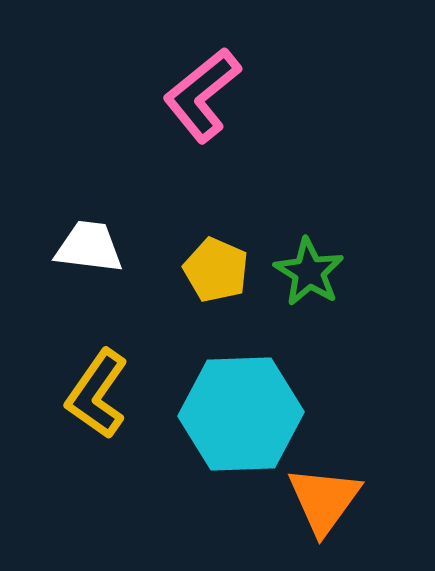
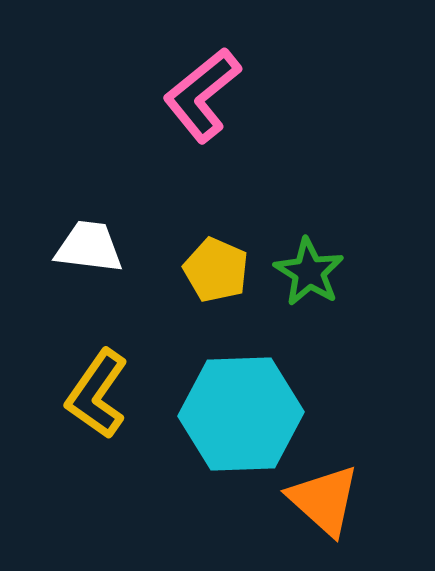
orange triangle: rotated 24 degrees counterclockwise
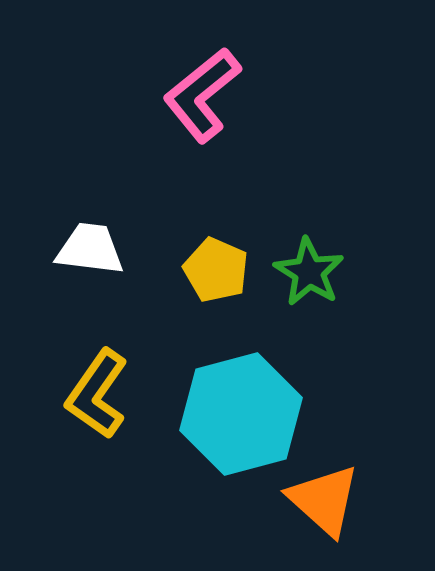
white trapezoid: moved 1 px right, 2 px down
cyan hexagon: rotated 13 degrees counterclockwise
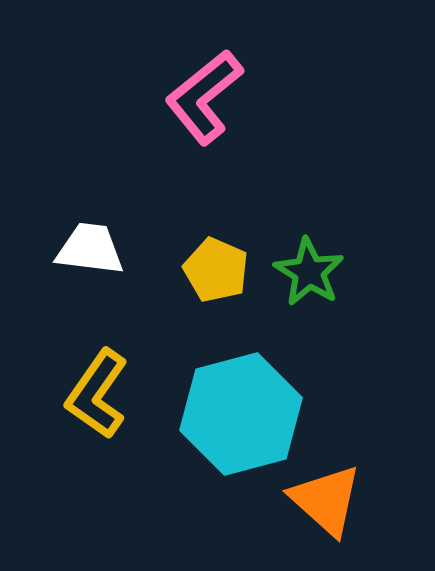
pink L-shape: moved 2 px right, 2 px down
orange triangle: moved 2 px right
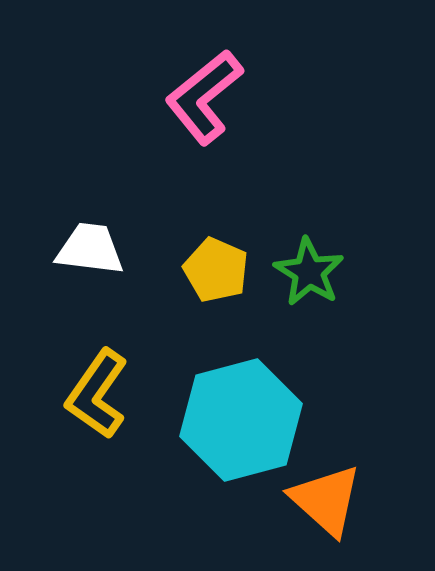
cyan hexagon: moved 6 px down
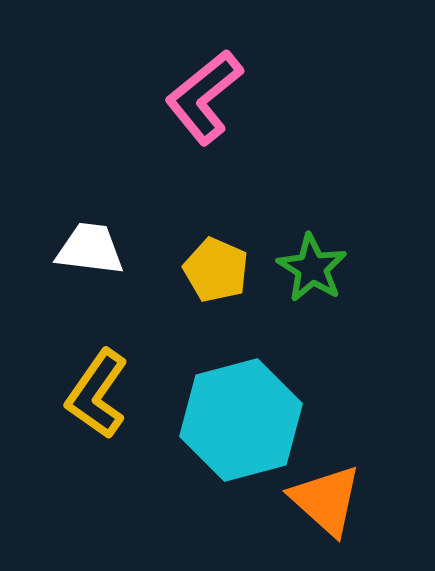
green star: moved 3 px right, 4 px up
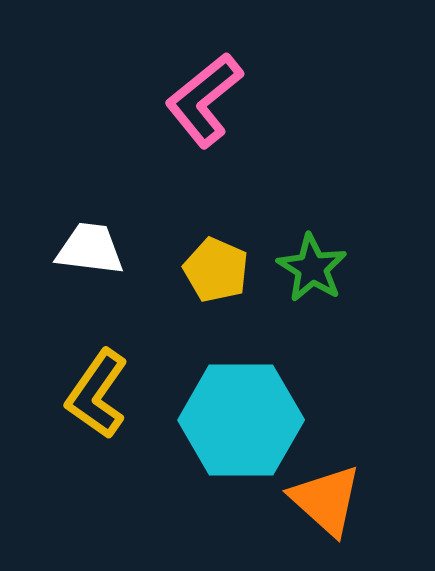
pink L-shape: moved 3 px down
cyan hexagon: rotated 15 degrees clockwise
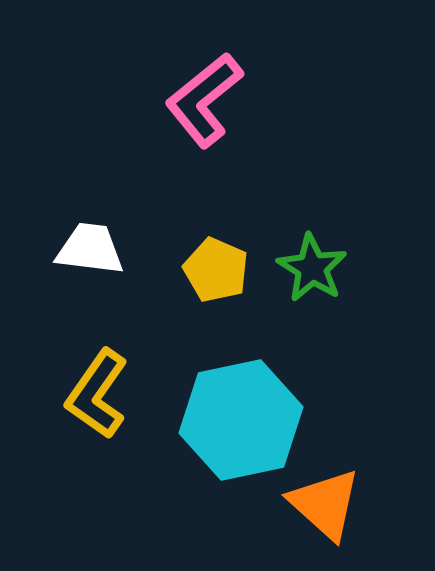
cyan hexagon: rotated 12 degrees counterclockwise
orange triangle: moved 1 px left, 4 px down
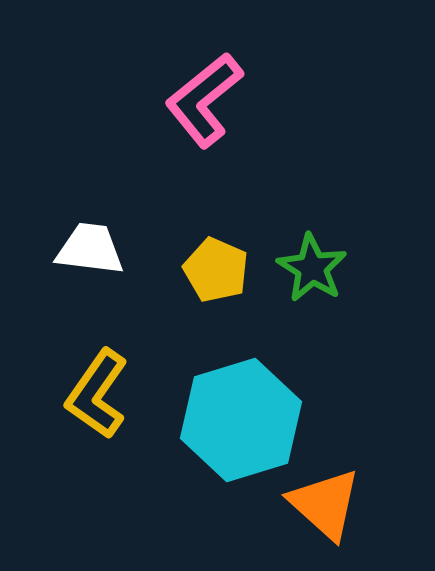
cyan hexagon: rotated 5 degrees counterclockwise
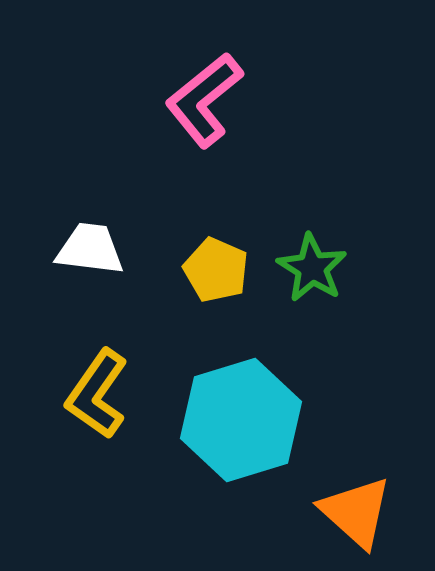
orange triangle: moved 31 px right, 8 px down
